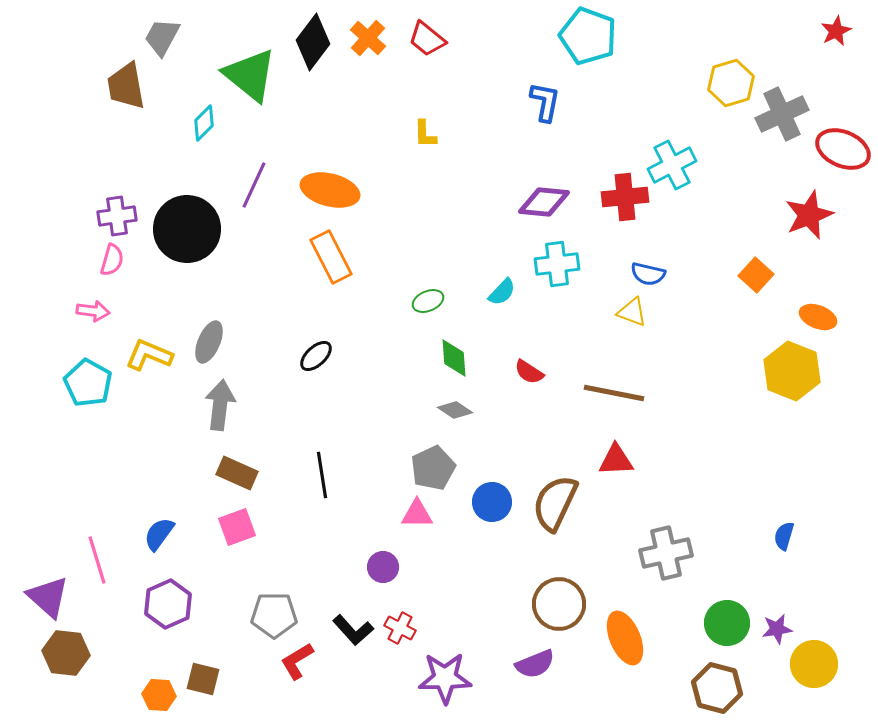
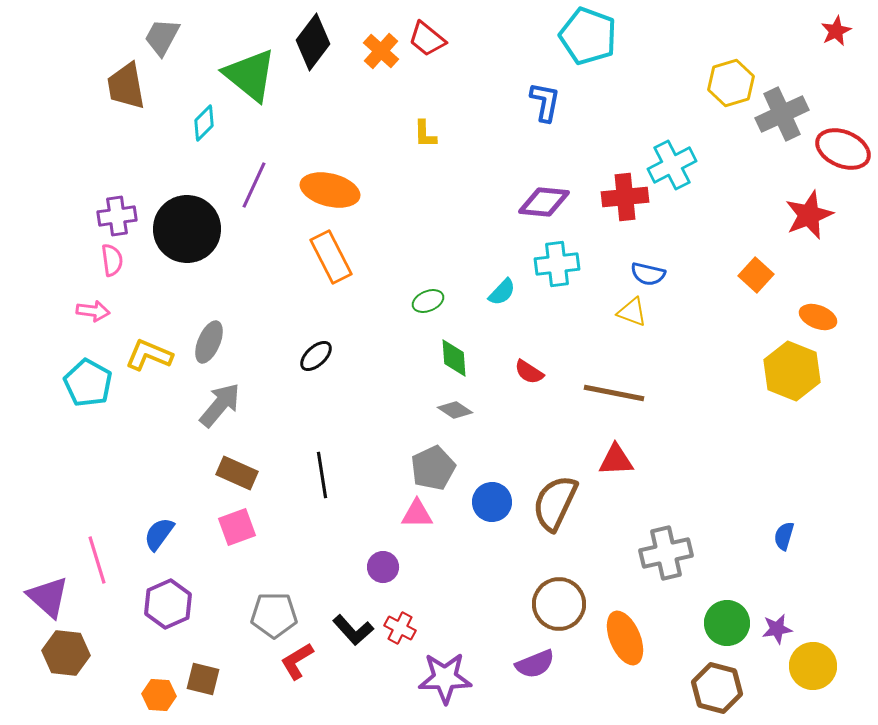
orange cross at (368, 38): moved 13 px right, 13 px down
pink semicircle at (112, 260): rotated 24 degrees counterclockwise
gray arrow at (220, 405): rotated 33 degrees clockwise
yellow circle at (814, 664): moved 1 px left, 2 px down
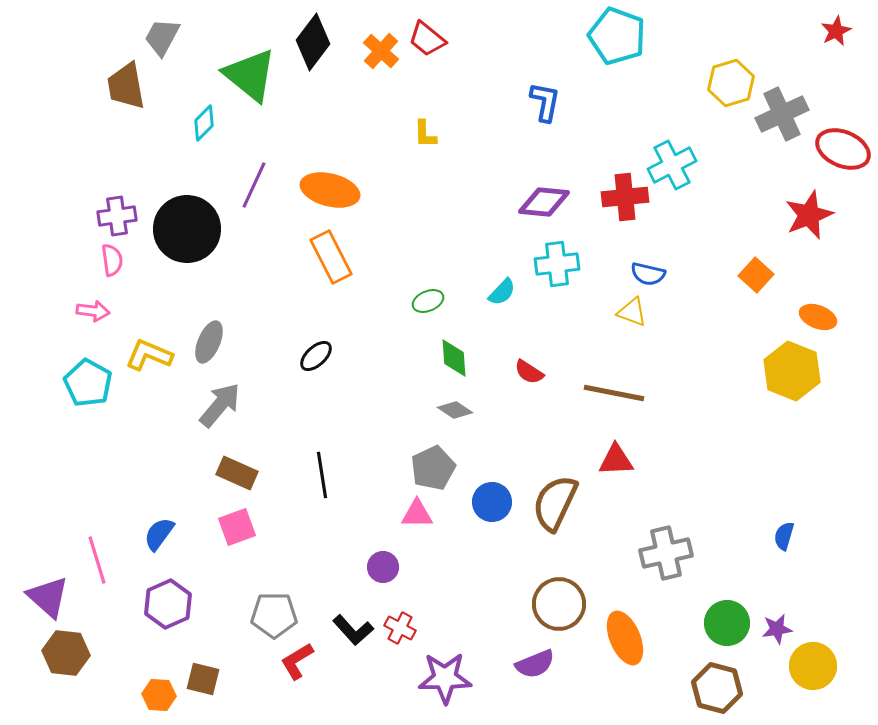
cyan pentagon at (588, 36): moved 29 px right
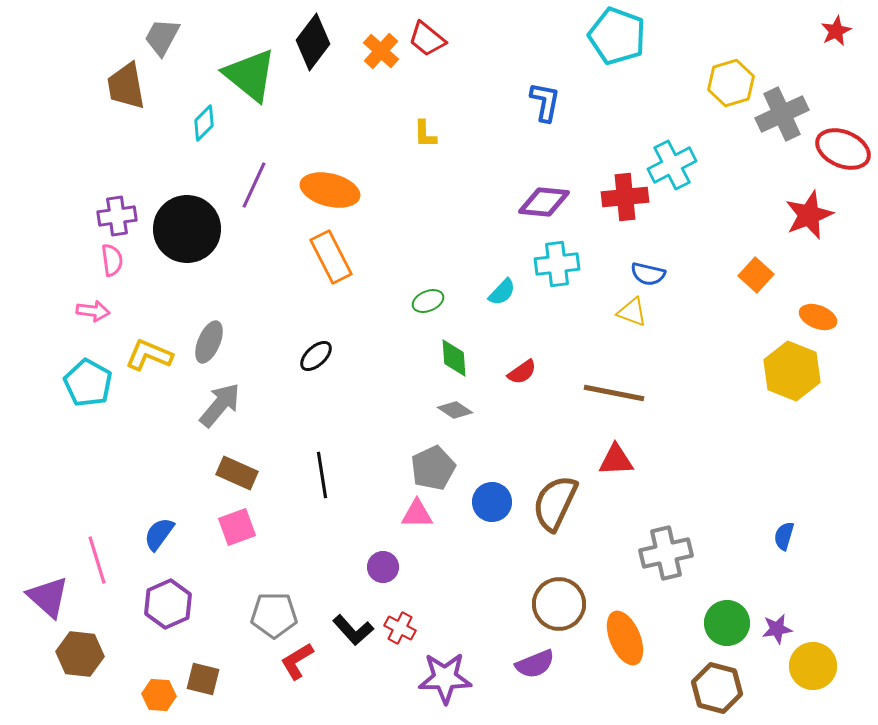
red semicircle at (529, 372): moved 7 px left; rotated 68 degrees counterclockwise
brown hexagon at (66, 653): moved 14 px right, 1 px down
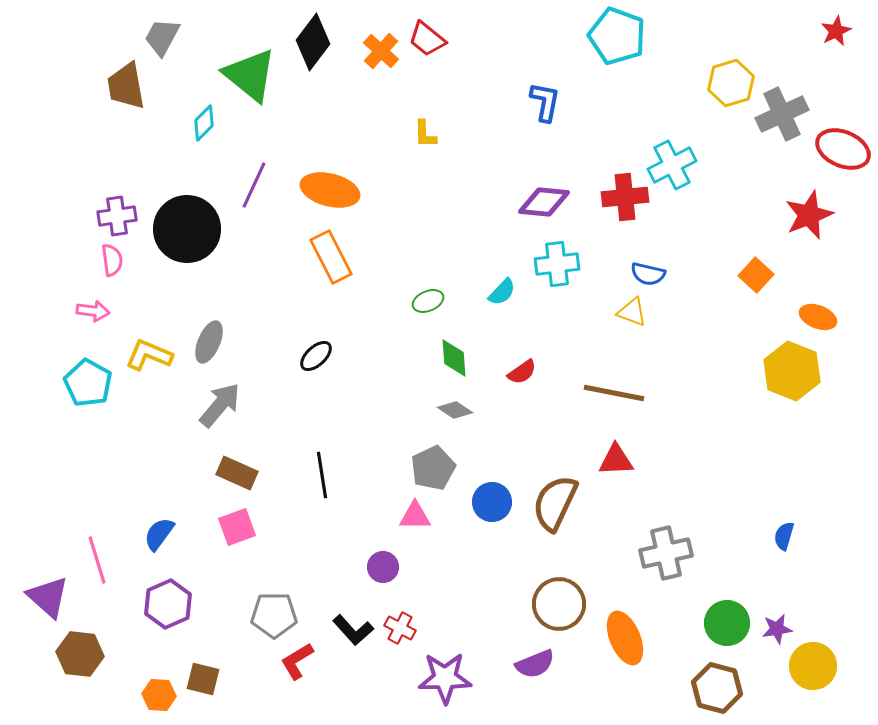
pink triangle at (417, 514): moved 2 px left, 2 px down
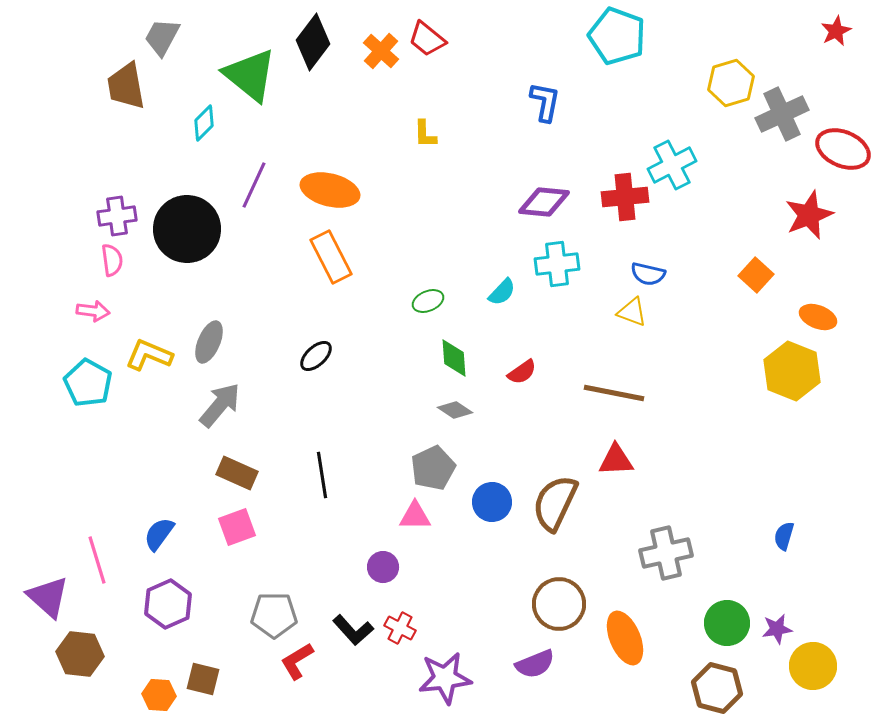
purple star at (445, 678): rotated 6 degrees counterclockwise
